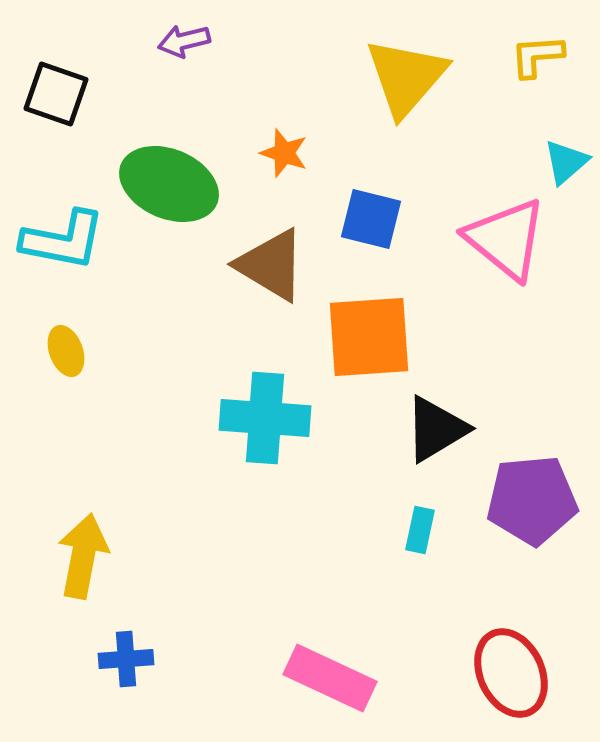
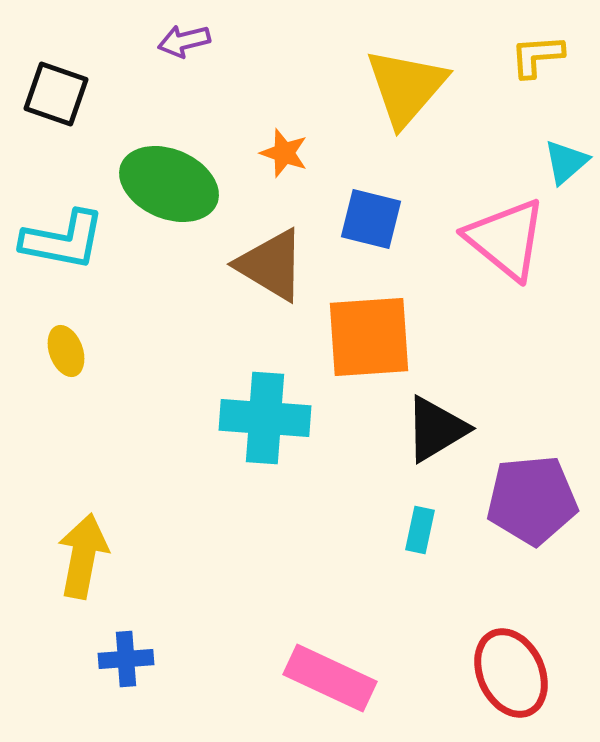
yellow triangle: moved 10 px down
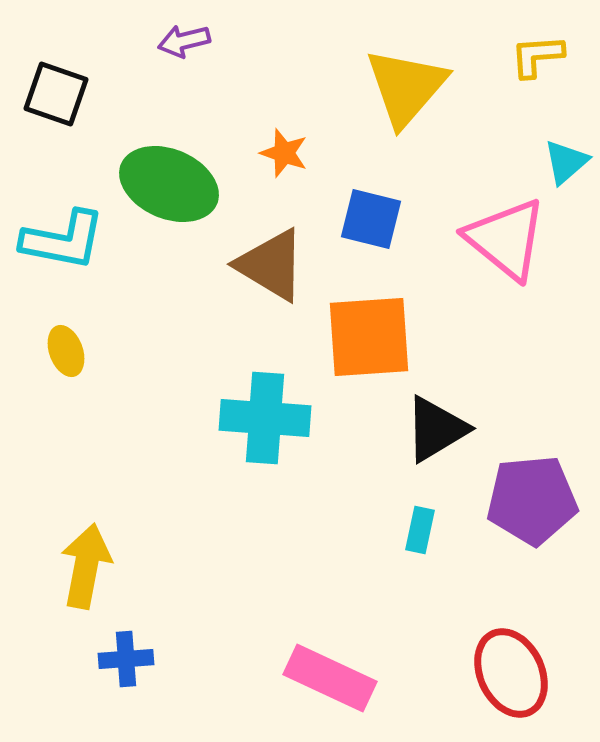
yellow arrow: moved 3 px right, 10 px down
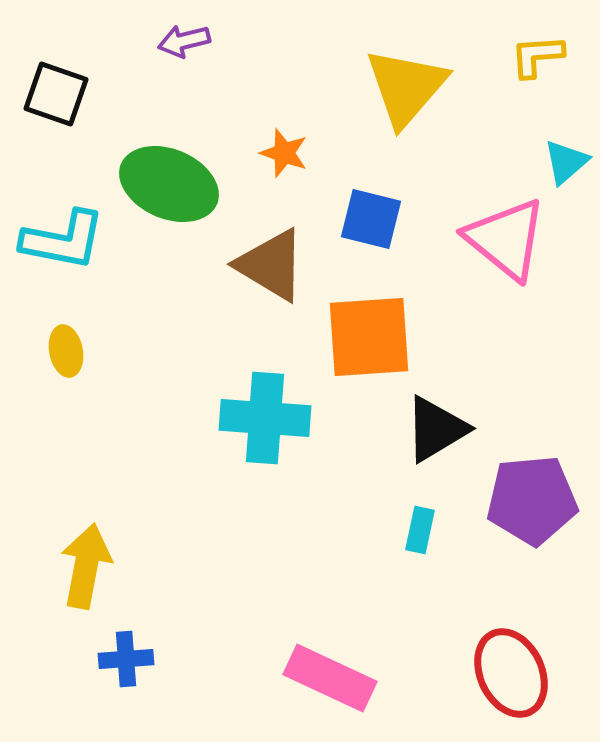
yellow ellipse: rotated 9 degrees clockwise
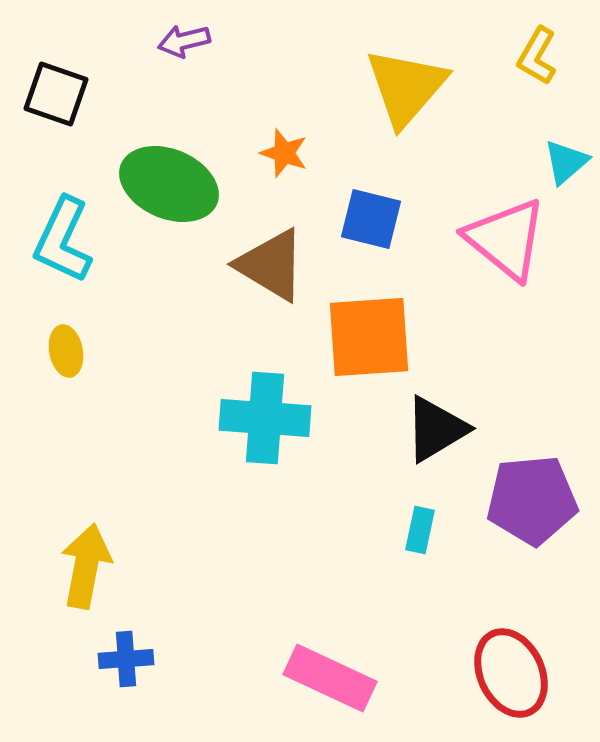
yellow L-shape: rotated 56 degrees counterclockwise
cyan L-shape: rotated 104 degrees clockwise
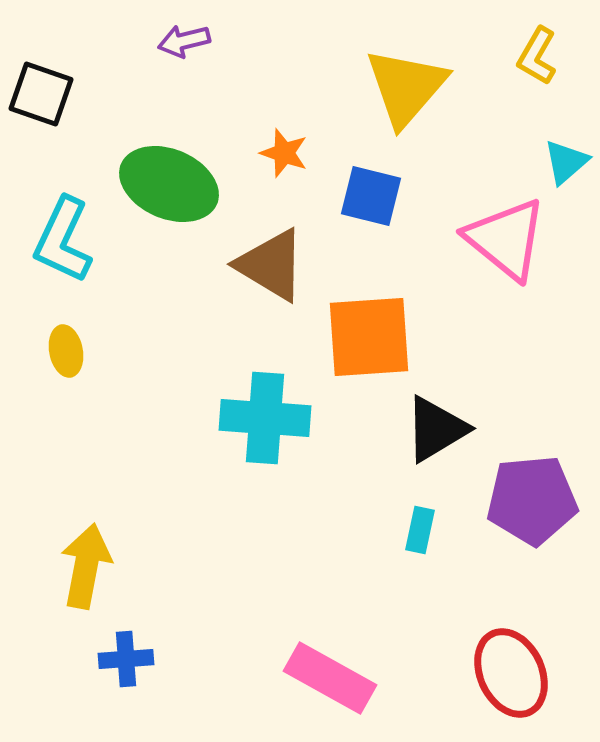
black square: moved 15 px left
blue square: moved 23 px up
pink rectangle: rotated 4 degrees clockwise
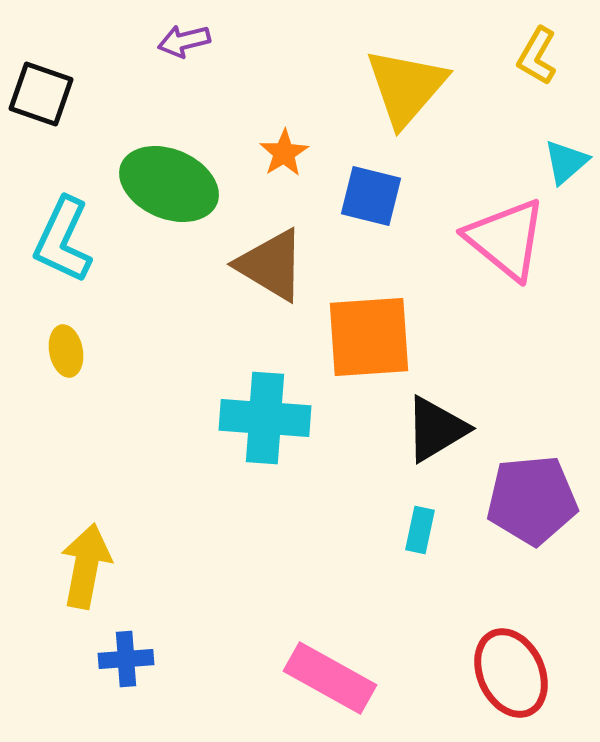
orange star: rotated 21 degrees clockwise
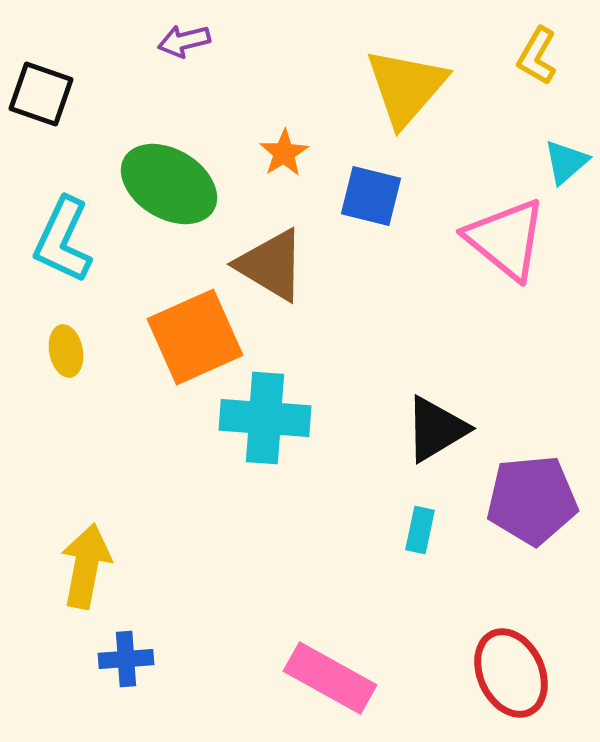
green ellipse: rotated 8 degrees clockwise
orange square: moved 174 px left; rotated 20 degrees counterclockwise
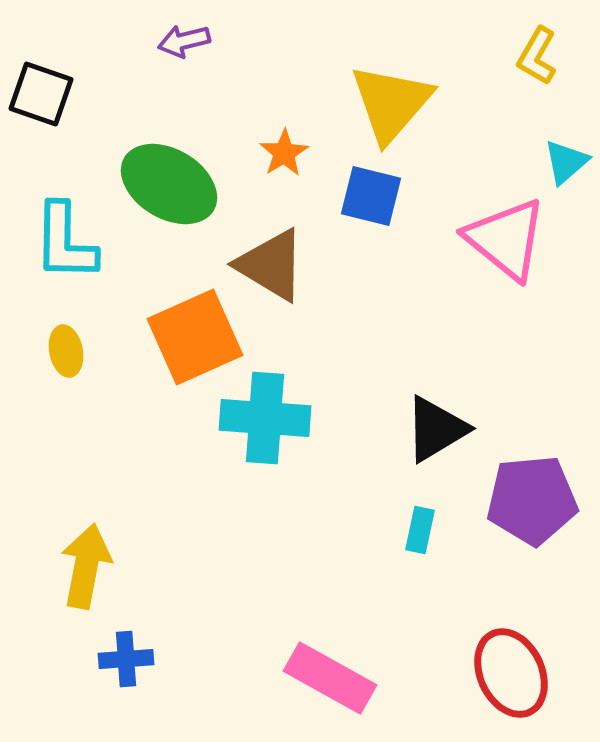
yellow triangle: moved 15 px left, 16 px down
cyan L-shape: moved 2 px right, 2 px down; rotated 24 degrees counterclockwise
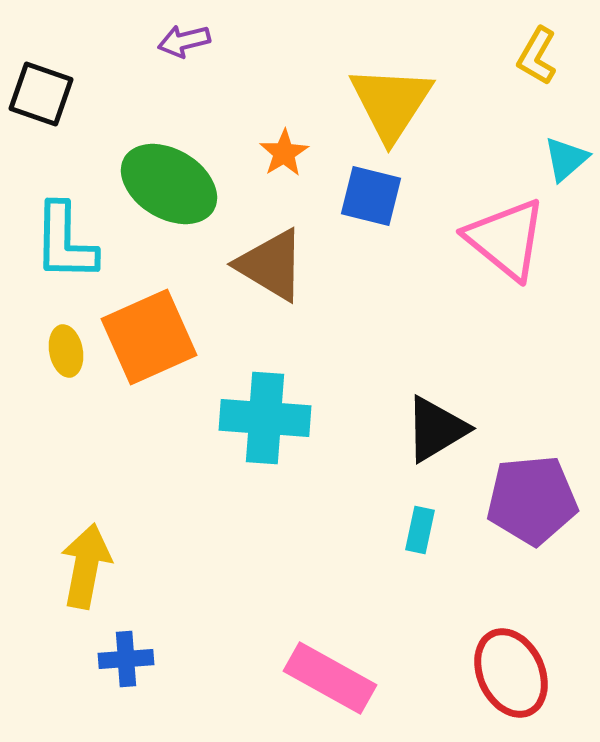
yellow triangle: rotated 8 degrees counterclockwise
cyan triangle: moved 3 px up
orange square: moved 46 px left
